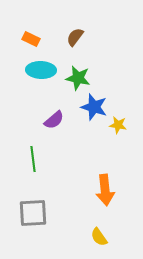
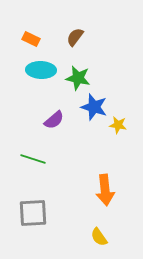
green line: rotated 65 degrees counterclockwise
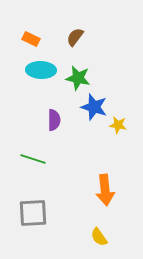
purple semicircle: rotated 50 degrees counterclockwise
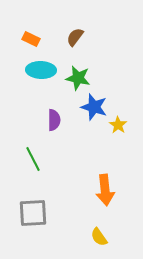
yellow star: rotated 24 degrees clockwise
green line: rotated 45 degrees clockwise
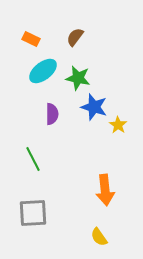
cyan ellipse: moved 2 px right, 1 px down; rotated 40 degrees counterclockwise
purple semicircle: moved 2 px left, 6 px up
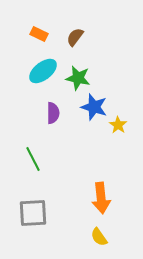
orange rectangle: moved 8 px right, 5 px up
purple semicircle: moved 1 px right, 1 px up
orange arrow: moved 4 px left, 8 px down
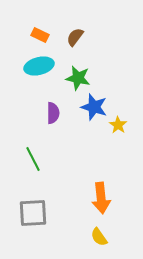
orange rectangle: moved 1 px right, 1 px down
cyan ellipse: moved 4 px left, 5 px up; rotated 24 degrees clockwise
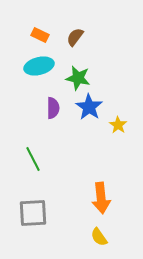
blue star: moved 5 px left; rotated 16 degrees clockwise
purple semicircle: moved 5 px up
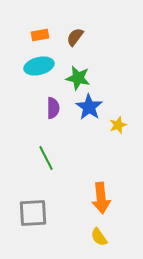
orange rectangle: rotated 36 degrees counterclockwise
yellow star: rotated 18 degrees clockwise
green line: moved 13 px right, 1 px up
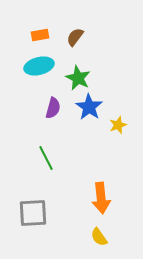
green star: rotated 15 degrees clockwise
purple semicircle: rotated 15 degrees clockwise
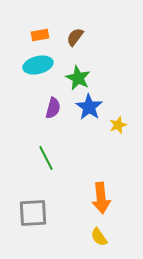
cyan ellipse: moved 1 px left, 1 px up
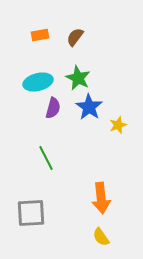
cyan ellipse: moved 17 px down
gray square: moved 2 px left
yellow semicircle: moved 2 px right
